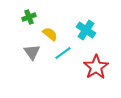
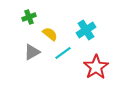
cyan cross: rotated 24 degrees clockwise
gray triangle: rotated 36 degrees clockwise
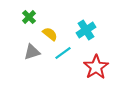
green cross: rotated 24 degrees counterclockwise
gray triangle: rotated 12 degrees clockwise
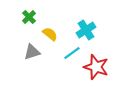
cyan line: moved 9 px right
red star: rotated 20 degrees counterclockwise
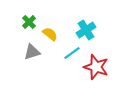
green cross: moved 5 px down
